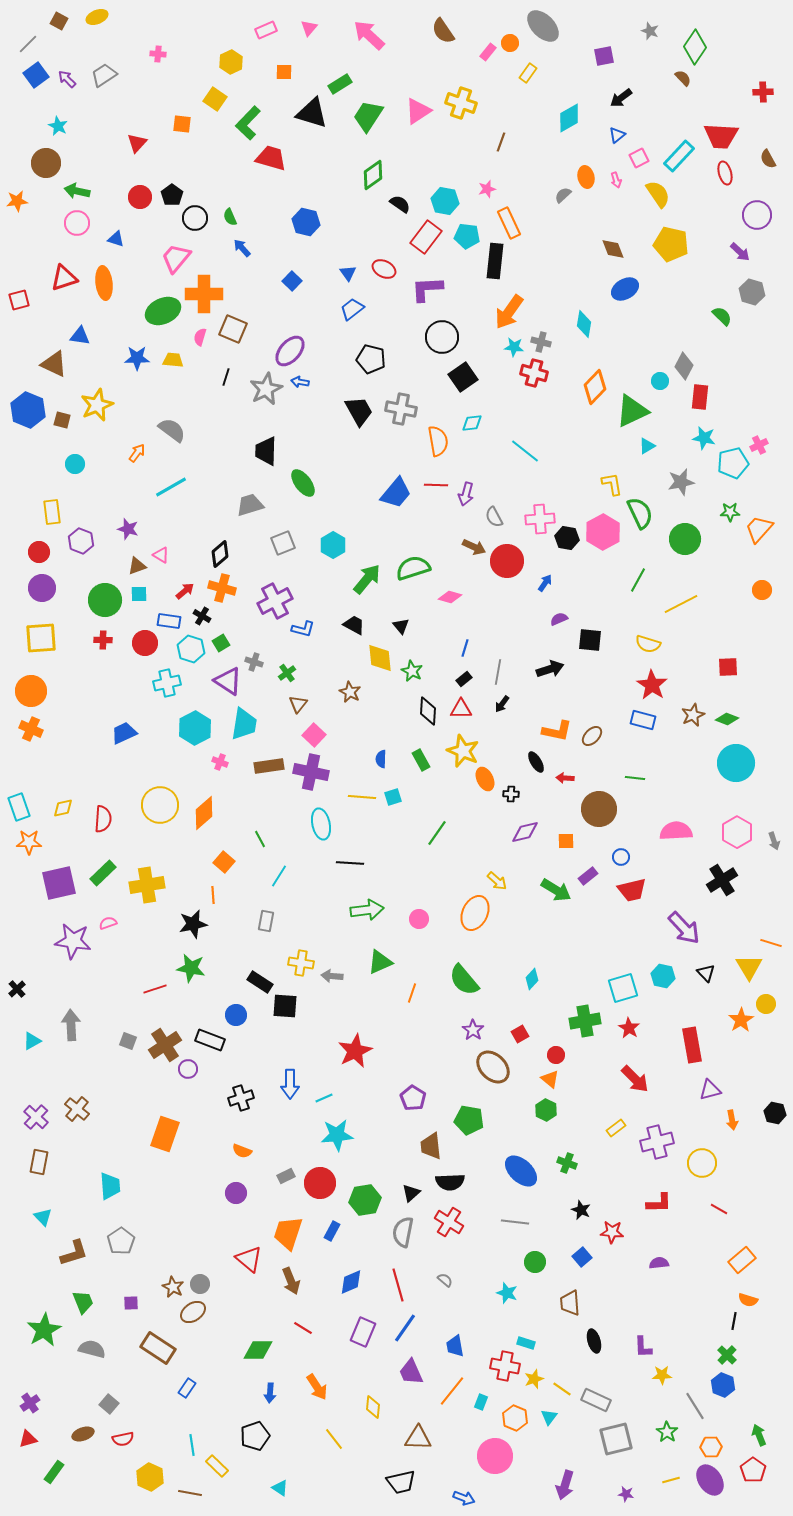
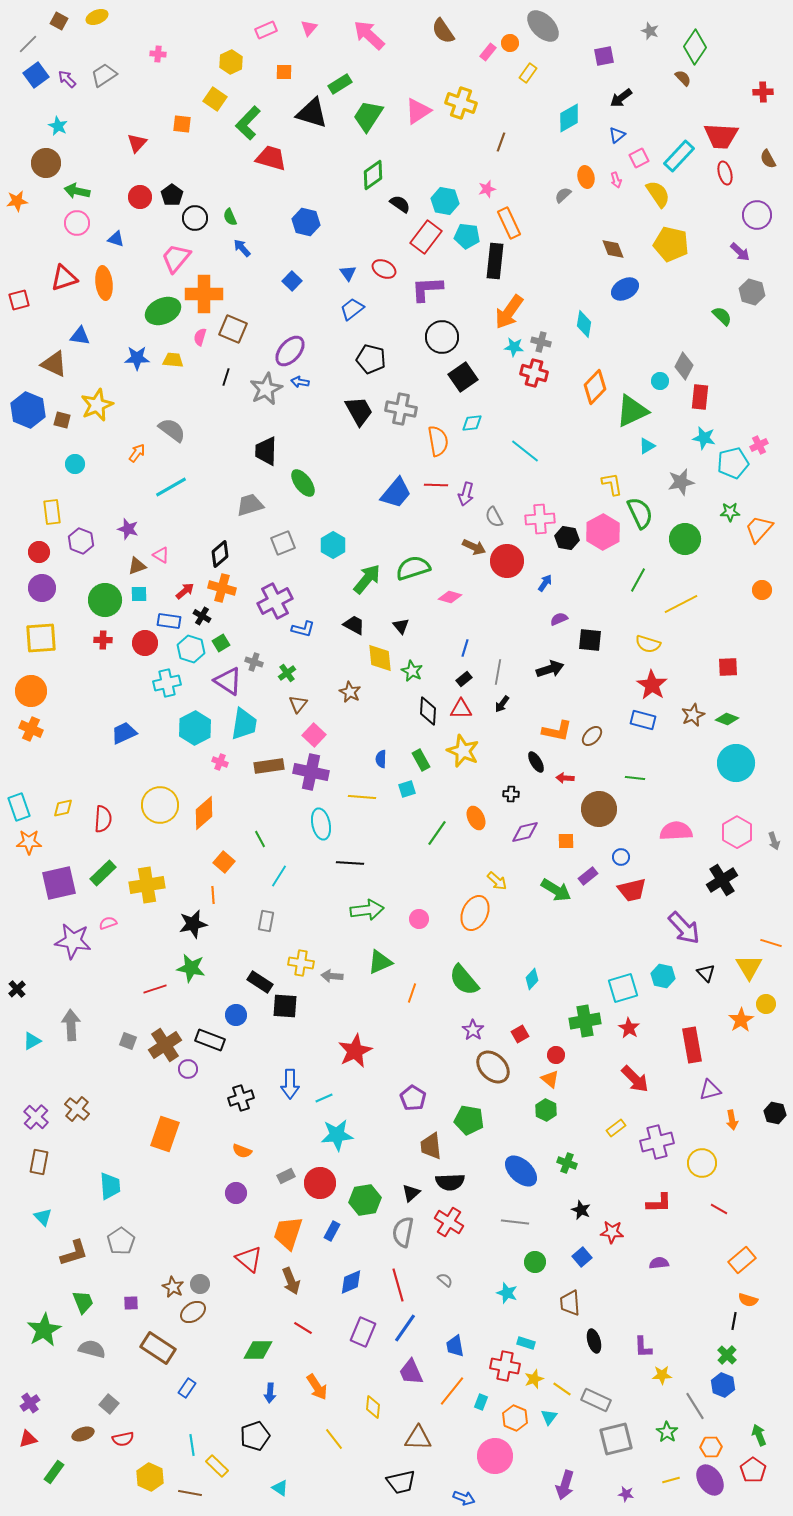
orange ellipse at (485, 779): moved 9 px left, 39 px down
cyan square at (393, 797): moved 14 px right, 8 px up
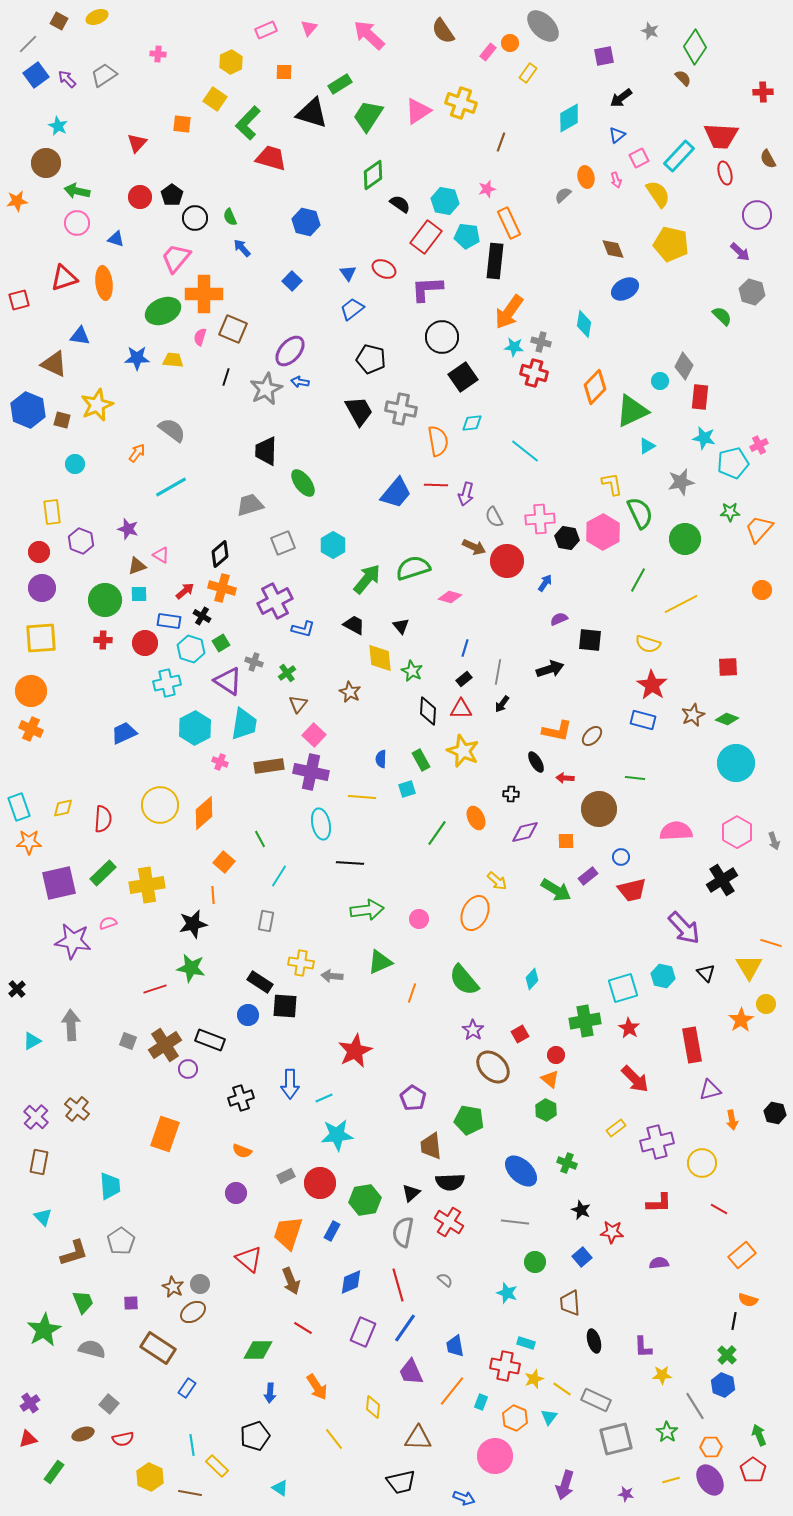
blue circle at (236, 1015): moved 12 px right
orange rectangle at (742, 1260): moved 5 px up
